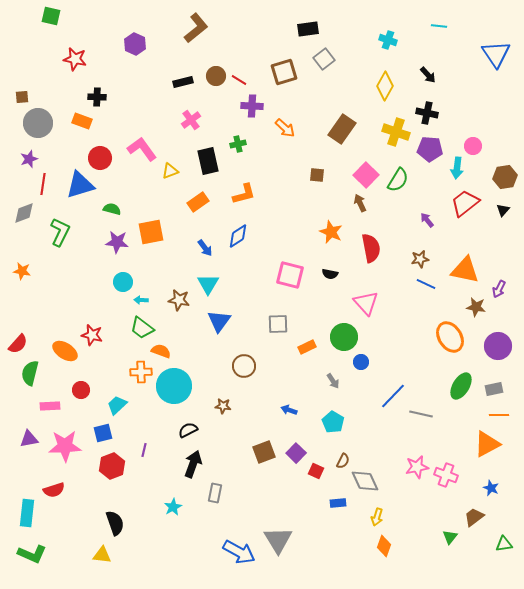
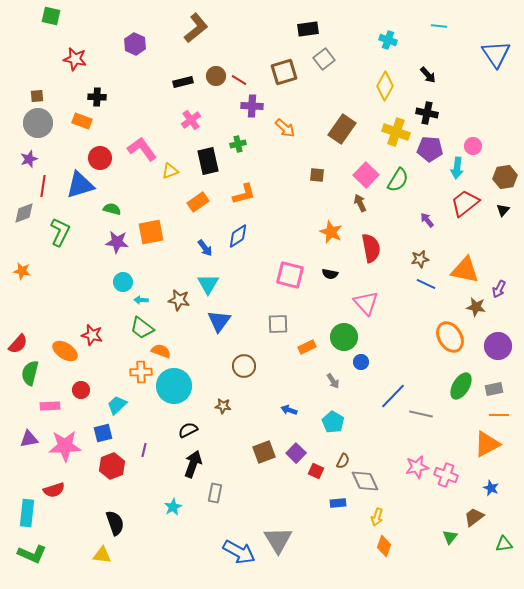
brown square at (22, 97): moved 15 px right, 1 px up
red line at (43, 184): moved 2 px down
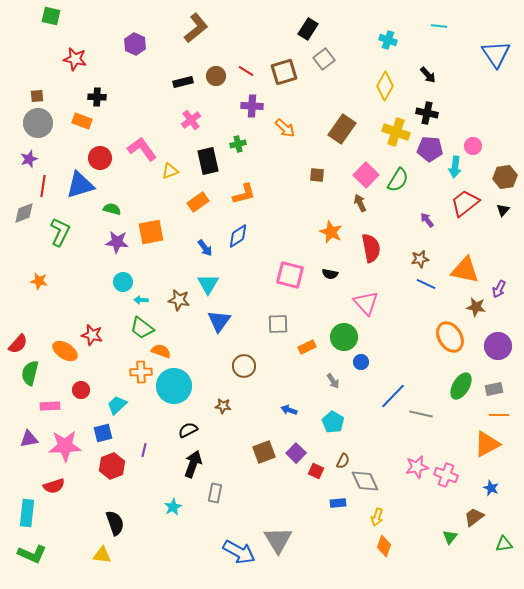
black rectangle at (308, 29): rotated 50 degrees counterclockwise
red line at (239, 80): moved 7 px right, 9 px up
cyan arrow at (457, 168): moved 2 px left, 1 px up
orange star at (22, 271): moved 17 px right, 10 px down
red semicircle at (54, 490): moved 4 px up
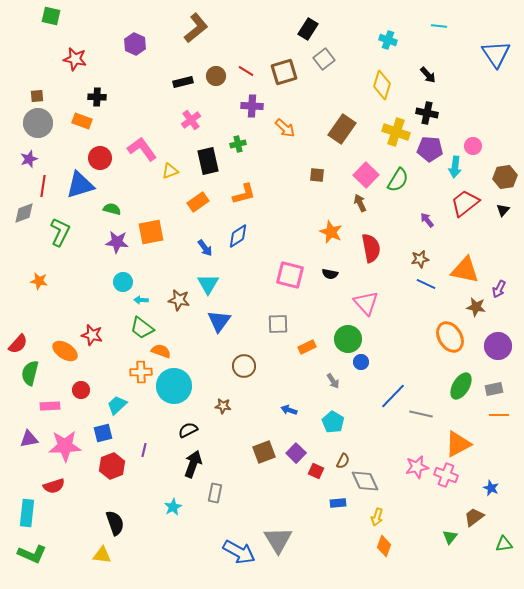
yellow diamond at (385, 86): moved 3 px left, 1 px up; rotated 12 degrees counterclockwise
green circle at (344, 337): moved 4 px right, 2 px down
orange triangle at (487, 444): moved 29 px left
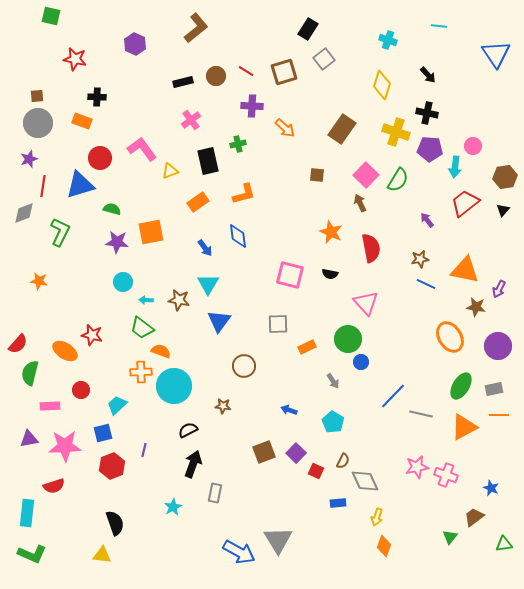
blue diamond at (238, 236): rotated 65 degrees counterclockwise
cyan arrow at (141, 300): moved 5 px right
orange triangle at (458, 444): moved 6 px right, 17 px up
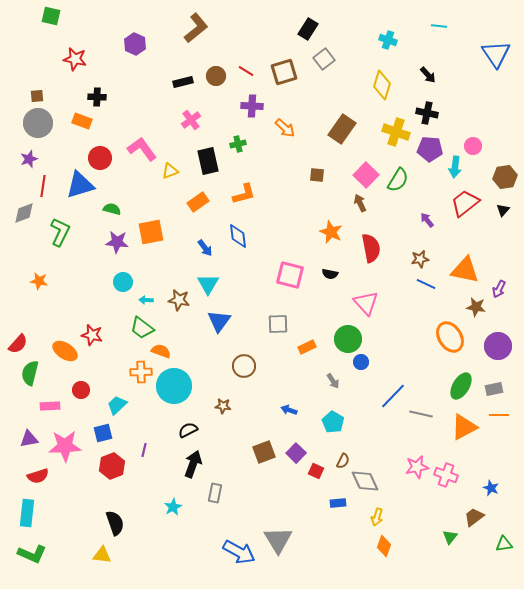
red semicircle at (54, 486): moved 16 px left, 10 px up
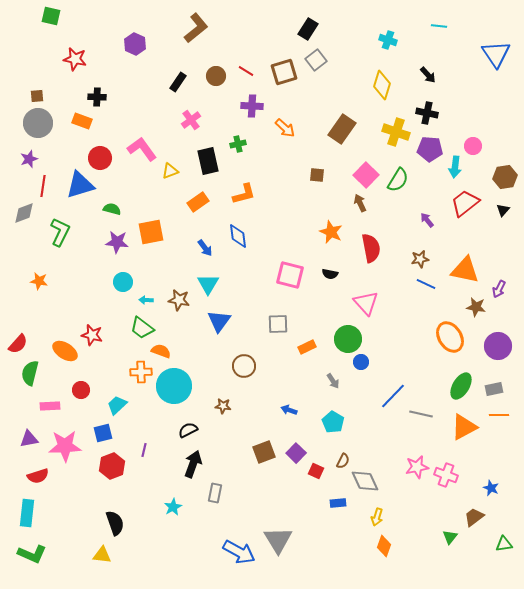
gray square at (324, 59): moved 8 px left, 1 px down
black rectangle at (183, 82): moved 5 px left; rotated 42 degrees counterclockwise
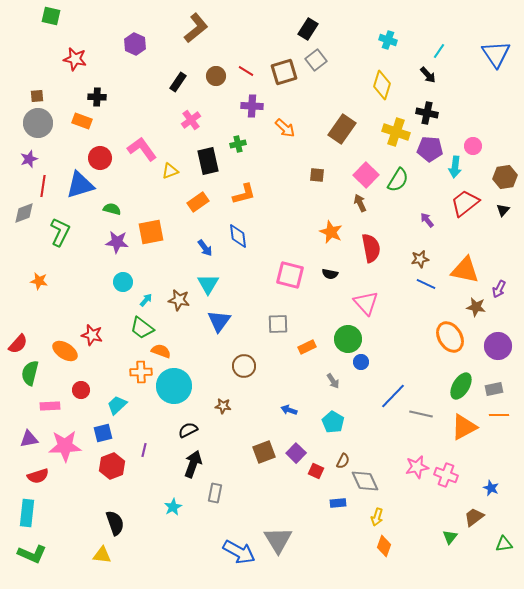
cyan line at (439, 26): moved 25 px down; rotated 63 degrees counterclockwise
cyan arrow at (146, 300): rotated 128 degrees clockwise
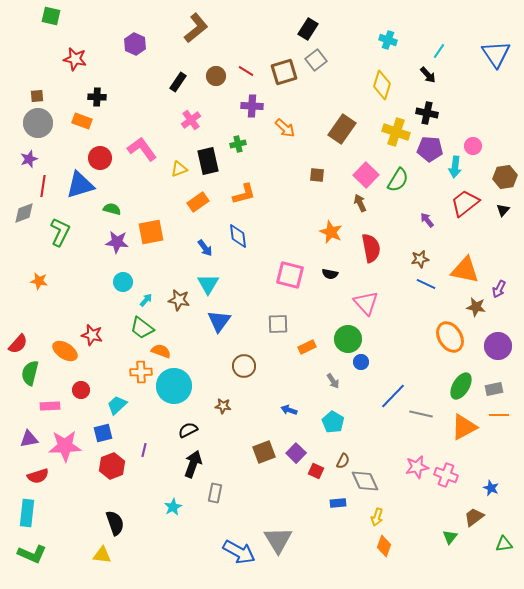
yellow triangle at (170, 171): moved 9 px right, 2 px up
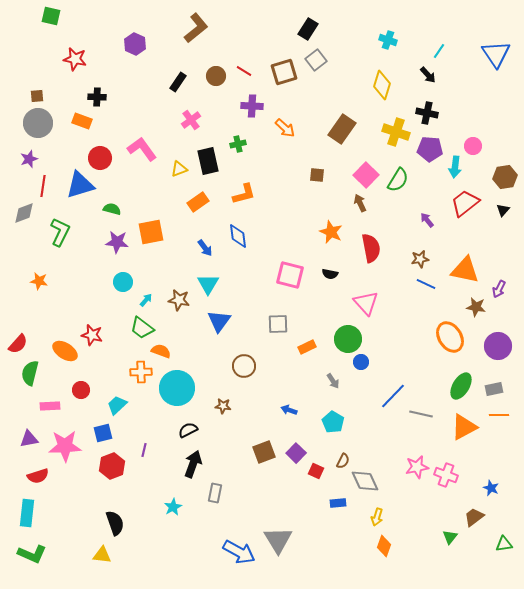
red line at (246, 71): moved 2 px left
cyan circle at (174, 386): moved 3 px right, 2 px down
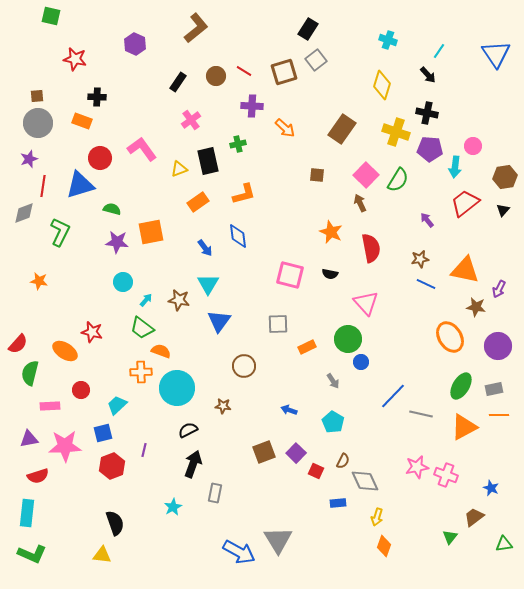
red star at (92, 335): moved 3 px up
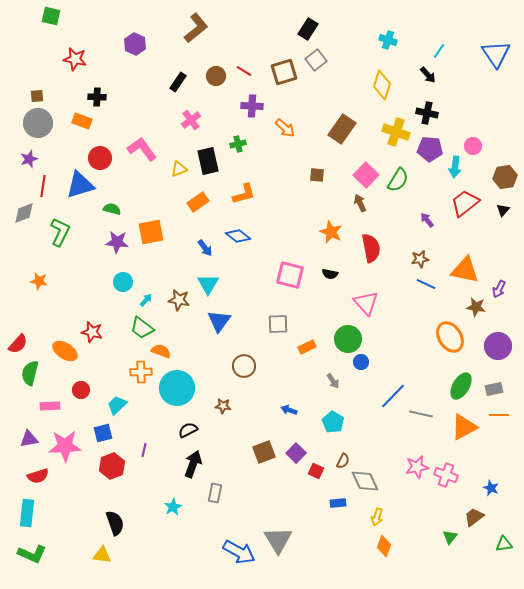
blue diamond at (238, 236): rotated 45 degrees counterclockwise
